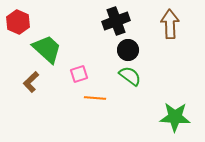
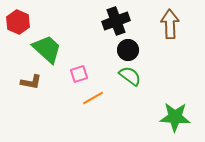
brown L-shape: rotated 125 degrees counterclockwise
orange line: moved 2 px left; rotated 35 degrees counterclockwise
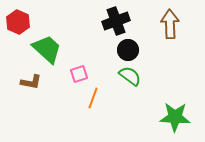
orange line: rotated 40 degrees counterclockwise
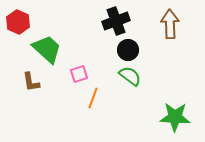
brown L-shape: rotated 70 degrees clockwise
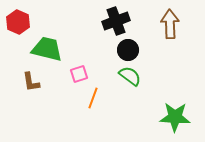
green trapezoid: rotated 28 degrees counterclockwise
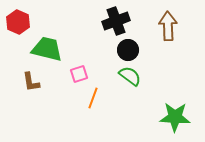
brown arrow: moved 2 px left, 2 px down
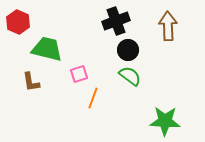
green star: moved 10 px left, 4 px down
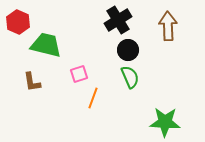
black cross: moved 2 px right, 1 px up; rotated 12 degrees counterclockwise
green trapezoid: moved 1 px left, 4 px up
green semicircle: moved 1 px down; rotated 30 degrees clockwise
brown L-shape: moved 1 px right
green star: moved 1 px down
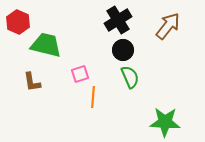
brown arrow: rotated 40 degrees clockwise
black circle: moved 5 px left
pink square: moved 1 px right
orange line: moved 1 px up; rotated 15 degrees counterclockwise
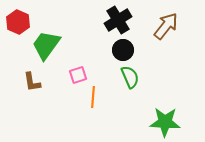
brown arrow: moved 2 px left
green trapezoid: rotated 68 degrees counterclockwise
pink square: moved 2 px left, 1 px down
